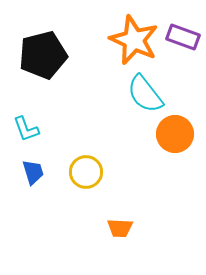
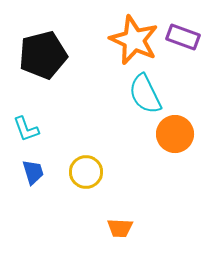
cyan semicircle: rotated 12 degrees clockwise
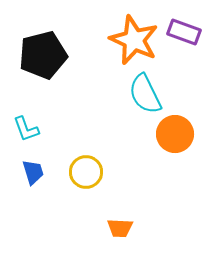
purple rectangle: moved 1 px right, 5 px up
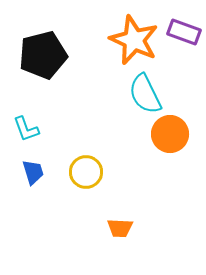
orange circle: moved 5 px left
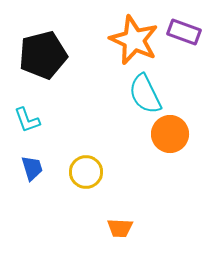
cyan L-shape: moved 1 px right, 9 px up
blue trapezoid: moved 1 px left, 4 px up
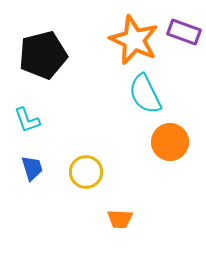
orange circle: moved 8 px down
orange trapezoid: moved 9 px up
